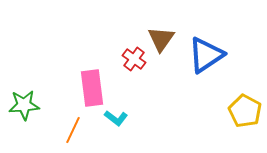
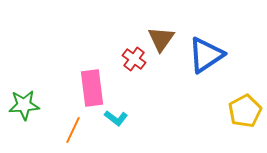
yellow pentagon: rotated 16 degrees clockwise
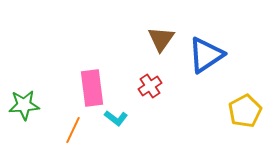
red cross: moved 16 px right, 27 px down; rotated 20 degrees clockwise
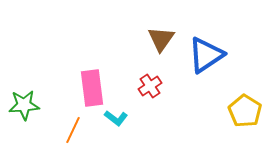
yellow pentagon: rotated 12 degrees counterclockwise
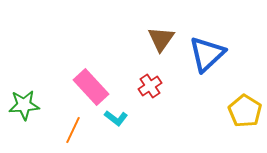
blue triangle: moved 1 px right, 1 px up; rotated 9 degrees counterclockwise
pink rectangle: moved 1 px left, 1 px up; rotated 36 degrees counterclockwise
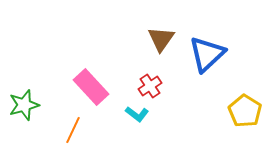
green star: rotated 12 degrees counterclockwise
cyan L-shape: moved 21 px right, 4 px up
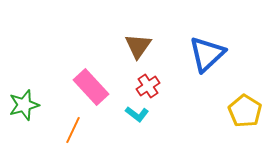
brown triangle: moved 23 px left, 7 px down
red cross: moved 2 px left
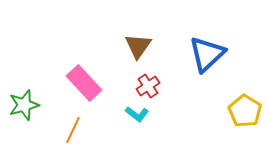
pink rectangle: moved 7 px left, 4 px up
